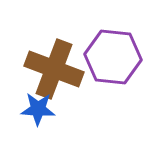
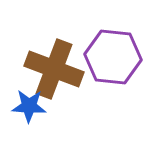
blue star: moved 9 px left, 3 px up
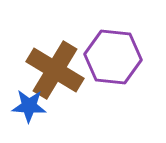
brown cross: moved 1 px right, 1 px down; rotated 10 degrees clockwise
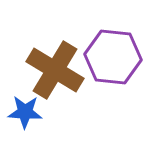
blue star: moved 4 px left, 6 px down
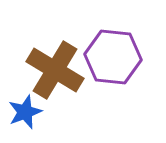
blue star: rotated 24 degrees counterclockwise
